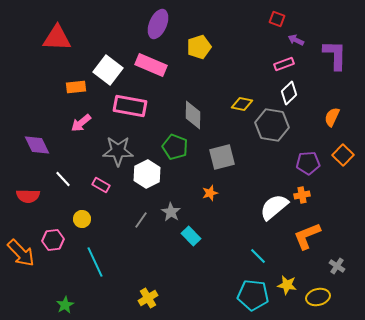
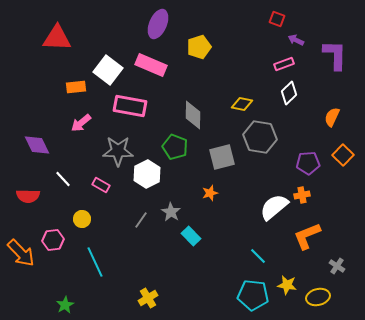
gray hexagon at (272, 125): moved 12 px left, 12 px down
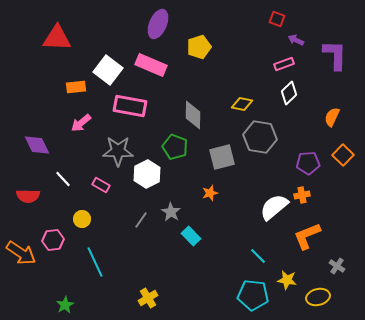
orange arrow at (21, 253): rotated 12 degrees counterclockwise
yellow star at (287, 285): moved 5 px up
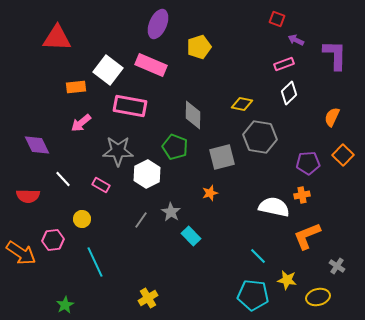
white semicircle at (274, 207): rotated 52 degrees clockwise
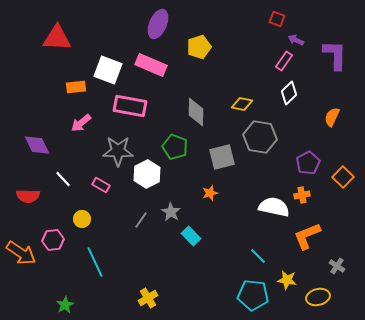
pink rectangle at (284, 64): moved 3 px up; rotated 36 degrees counterclockwise
white square at (108, 70): rotated 16 degrees counterclockwise
gray diamond at (193, 115): moved 3 px right, 3 px up
orange square at (343, 155): moved 22 px down
purple pentagon at (308, 163): rotated 25 degrees counterclockwise
